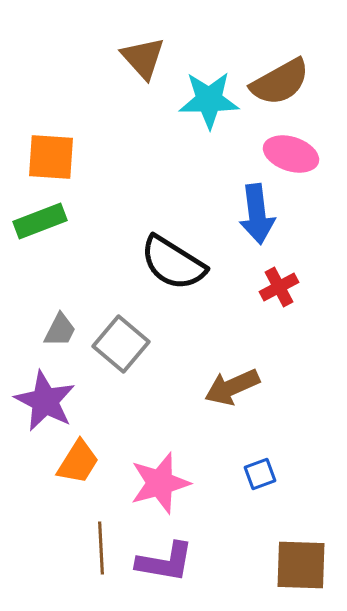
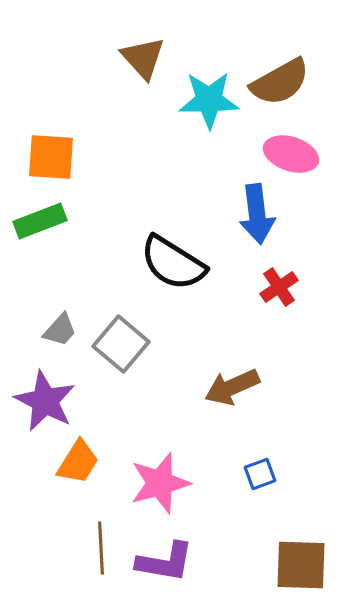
red cross: rotated 6 degrees counterclockwise
gray trapezoid: rotated 15 degrees clockwise
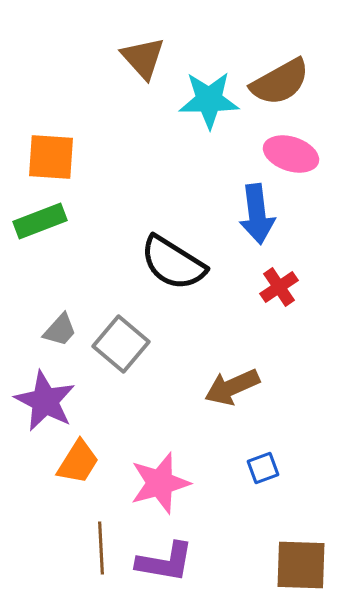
blue square: moved 3 px right, 6 px up
